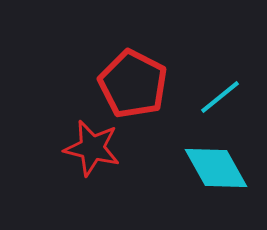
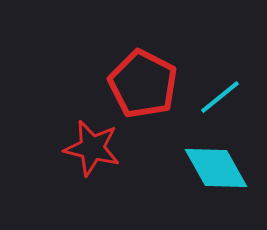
red pentagon: moved 10 px right
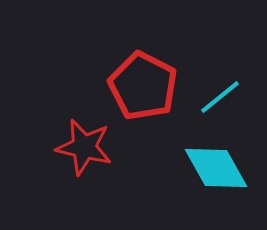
red pentagon: moved 2 px down
red star: moved 8 px left, 1 px up
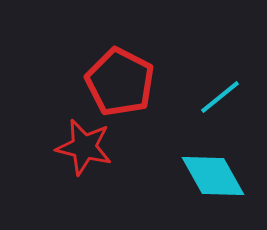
red pentagon: moved 23 px left, 4 px up
cyan diamond: moved 3 px left, 8 px down
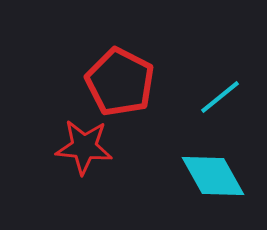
red star: rotated 8 degrees counterclockwise
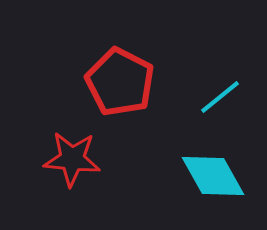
red star: moved 12 px left, 12 px down
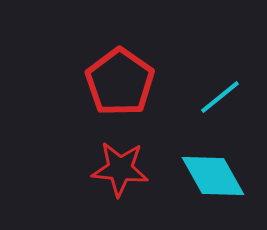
red pentagon: rotated 8 degrees clockwise
red star: moved 48 px right, 10 px down
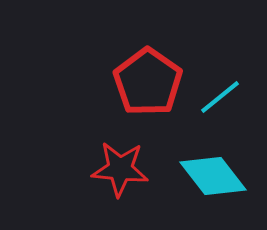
red pentagon: moved 28 px right
cyan diamond: rotated 8 degrees counterclockwise
